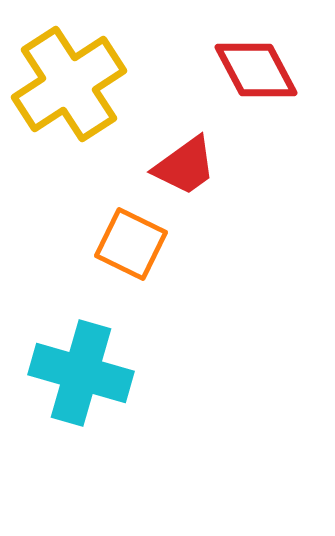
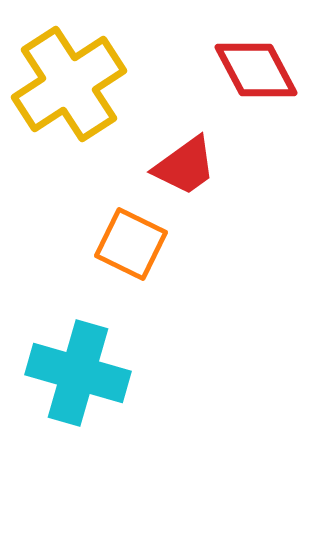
cyan cross: moved 3 px left
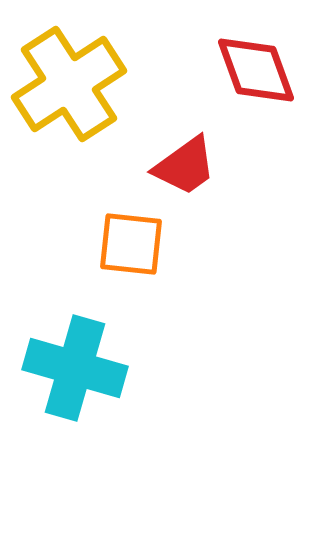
red diamond: rotated 8 degrees clockwise
orange square: rotated 20 degrees counterclockwise
cyan cross: moved 3 px left, 5 px up
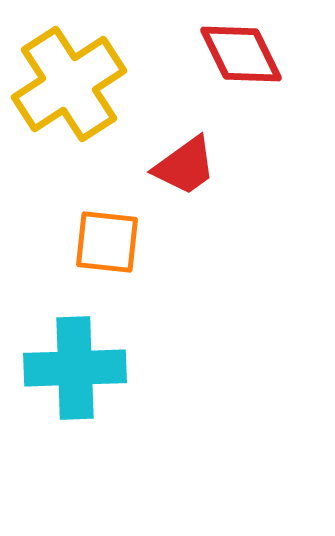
red diamond: moved 15 px left, 16 px up; rotated 6 degrees counterclockwise
orange square: moved 24 px left, 2 px up
cyan cross: rotated 18 degrees counterclockwise
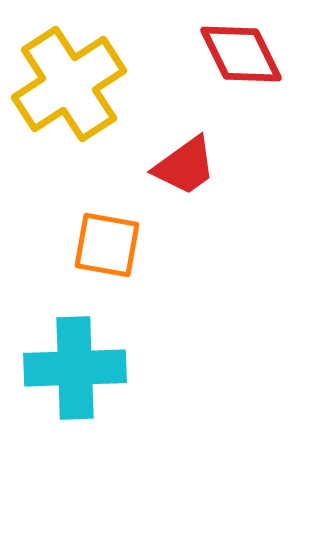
orange square: moved 3 px down; rotated 4 degrees clockwise
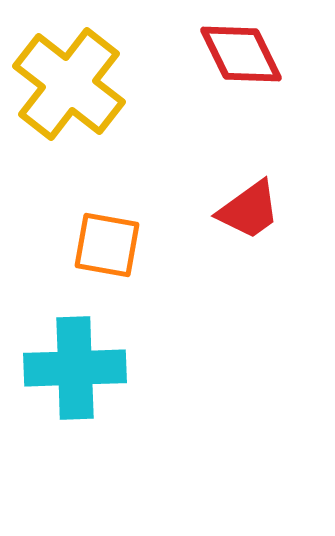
yellow cross: rotated 19 degrees counterclockwise
red trapezoid: moved 64 px right, 44 px down
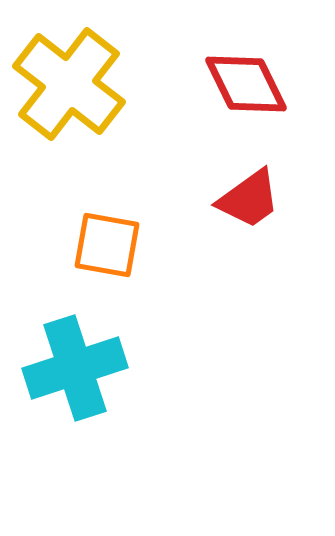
red diamond: moved 5 px right, 30 px down
red trapezoid: moved 11 px up
cyan cross: rotated 16 degrees counterclockwise
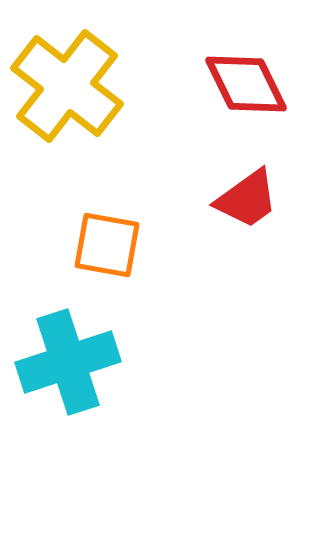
yellow cross: moved 2 px left, 2 px down
red trapezoid: moved 2 px left
cyan cross: moved 7 px left, 6 px up
